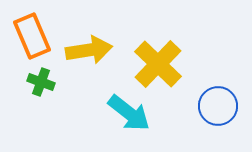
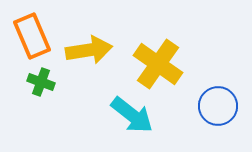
yellow cross: rotated 9 degrees counterclockwise
cyan arrow: moved 3 px right, 2 px down
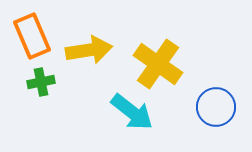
green cross: rotated 32 degrees counterclockwise
blue circle: moved 2 px left, 1 px down
cyan arrow: moved 3 px up
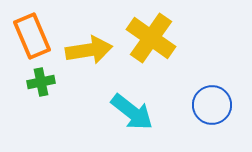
yellow cross: moved 7 px left, 26 px up
blue circle: moved 4 px left, 2 px up
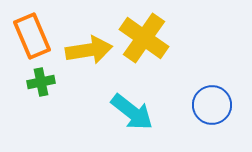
yellow cross: moved 7 px left
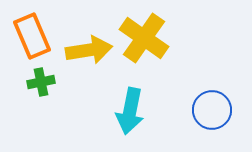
blue circle: moved 5 px down
cyan arrow: moved 2 px left, 1 px up; rotated 63 degrees clockwise
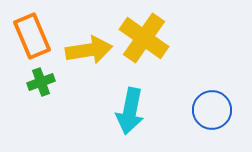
green cross: rotated 8 degrees counterclockwise
